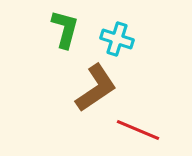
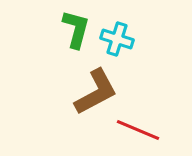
green L-shape: moved 11 px right
brown L-shape: moved 4 px down; rotated 6 degrees clockwise
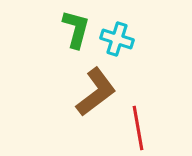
brown L-shape: rotated 9 degrees counterclockwise
red line: moved 2 px up; rotated 57 degrees clockwise
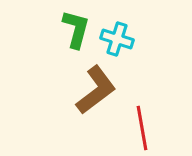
brown L-shape: moved 2 px up
red line: moved 4 px right
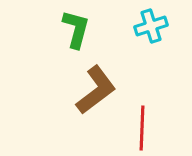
cyan cross: moved 34 px right, 13 px up; rotated 36 degrees counterclockwise
red line: rotated 12 degrees clockwise
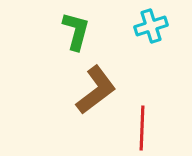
green L-shape: moved 2 px down
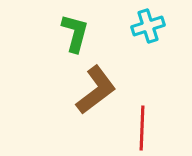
cyan cross: moved 3 px left
green L-shape: moved 1 px left, 2 px down
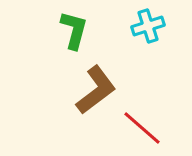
green L-shape: moved 1 px left, 3 px up
red line: rotated 51 degrees counterclockwise
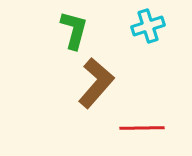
brown L-shape: moved 7 px up; rotated 12 degrees counterclockwise
red line: rotated 42 degrees counterclockwise
